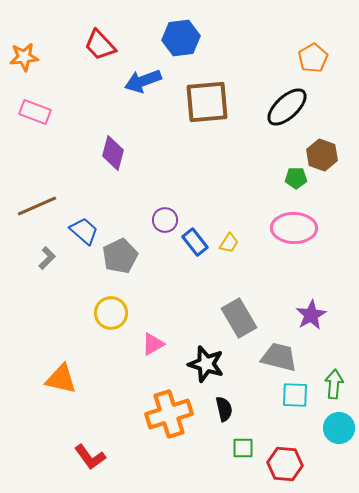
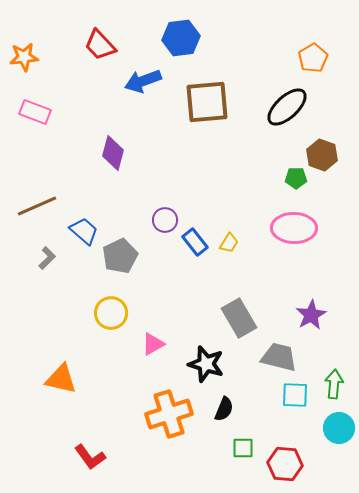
black semicircle: rotated 35 degrees clockwise
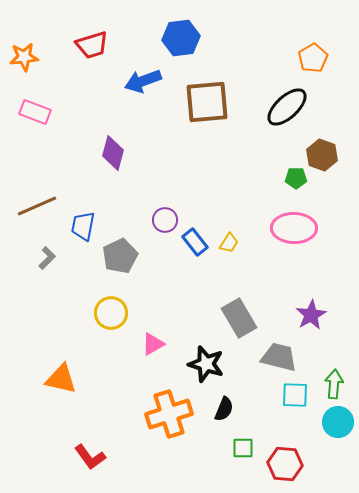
red trapezoid: moved 8 px left; rotated 64 degrees counterclockwise
blue trapezoid: moved 1 px left, 5 px up; rotated 120 degrees counterclockwise
cyan circle: moved 1 px left, 6 px up
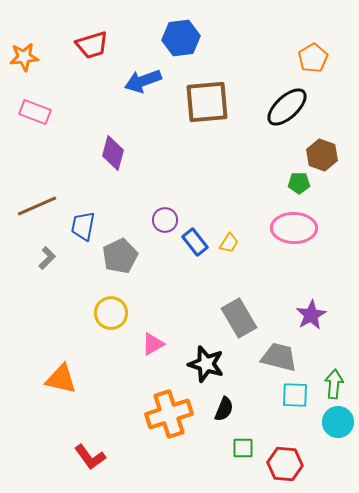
green pentagon: moved 3 px right, 5 px down
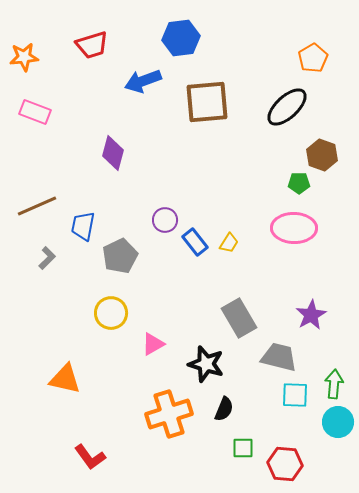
orange triangle: moved 4 px right
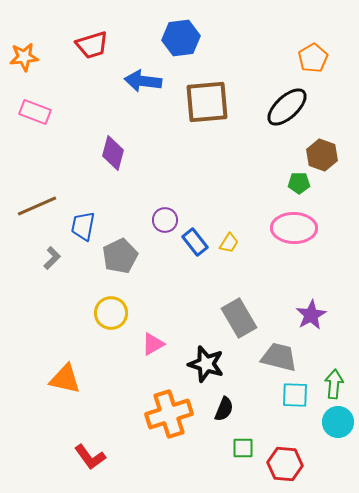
blue arrow: rotated 27 degrees clockwise
gray L-shape: moved 5 px right
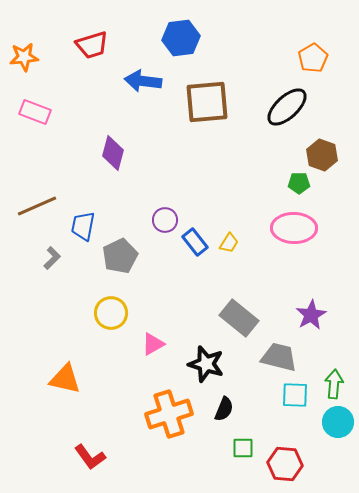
gray rectangle: rotated 21 degrees counterclockwise
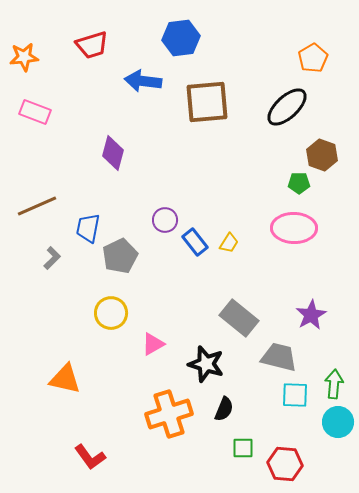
blue trapezoid: moved 5 px right, 2 px down
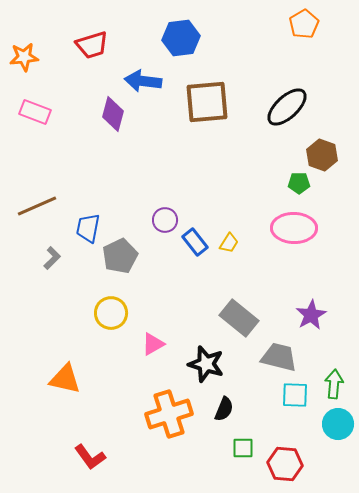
orange pentagon: moved 9 px left, 34 px up
purple diamond: moved 39 px up
cyan circle: moved 2 px down
